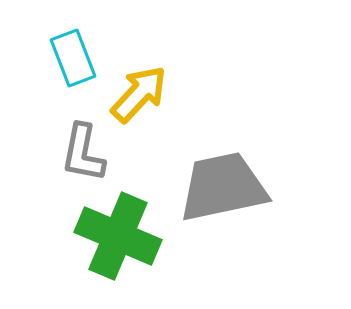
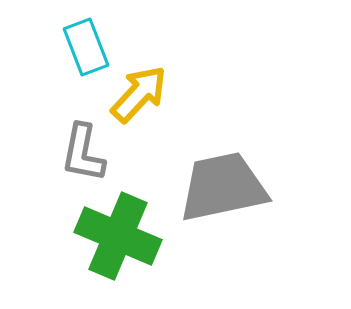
cyan rectangle: moved 13 px right, 11 px up
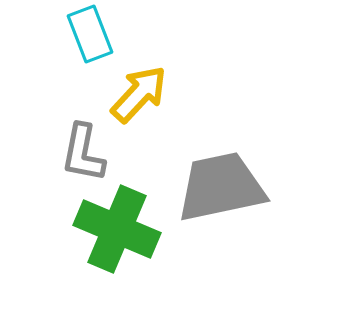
cyan rectangle: moved 4 px right, 13 px up
gray trapezoid: moved 2 px left
green cross: moved 1 px left, 7 px up
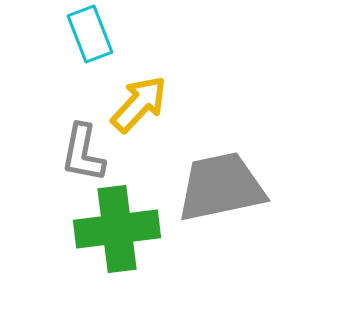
yellow arrow: moved 10 px down
green cross: rotated 30 degrees counterclockwise
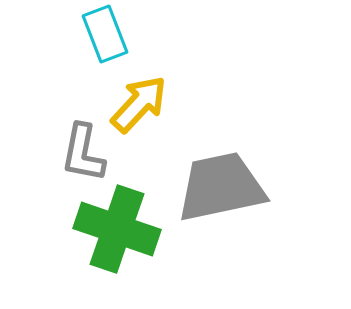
cyan rectangle: moved 15 px right
green cross: rotated 26 degrees clockwise
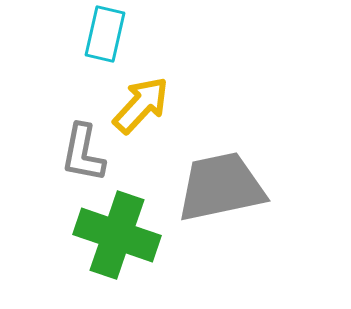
cyan rectangle: rotated 34 degrees clockwise
yellow arrow: moved 2 px right, 1 px down
green cross: moved 6 px down
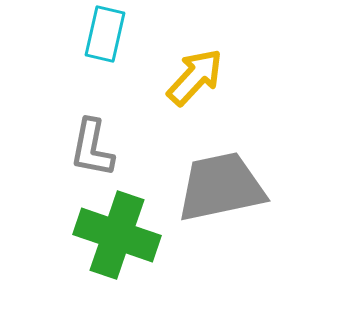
yellow arrow: moved 54 px right, 28 px up
gray L-shape: moved 9 px right, 5 px up
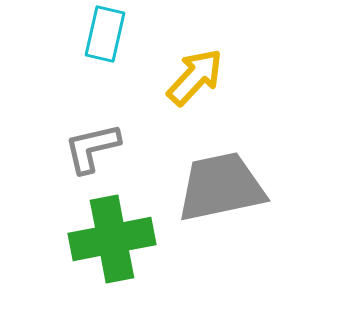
gray L-shape: rotated 66 degrees clockwise
green cross: moved 5 px left, 4 px down; rotated 30 degrees counterclockwise
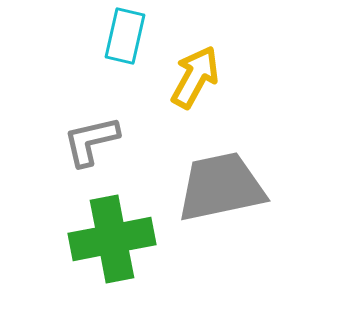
cyan rectangle: moved 20 px right, 2 px down
yellow arrow: rotated 14 degrees counterclockwise
gray L-shape: moved 1 px left, 7 px up
